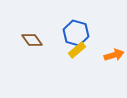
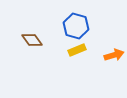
blue hexagon: moved 7 px up
yellow rectangle: rotated 18 degrees clockwise
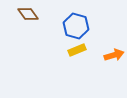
brown diamond: moved 4 px left, 26 px up
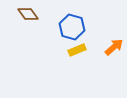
blue hexagon: moved 4 px left, 1 px down
orange arrow: moved 8 px up; rotated 24 degrees counterclockwise
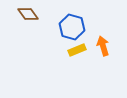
orange arrow: moved 11 px left, 1 px up; rotated 66 degrees counterclockwise
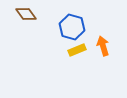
brown diamond: moved 2 px left
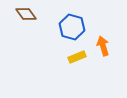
yellow rectangle: moved 7 px down
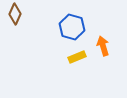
brown diamond: moved 11 px left; rotated 60 degrees clockwise
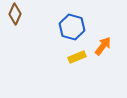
orange arrow: rotated 54 degrees clockwise
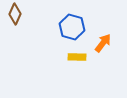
orange arrow: moved 3 px up
yellow rectangle: rotated 24 degrees clockwise
